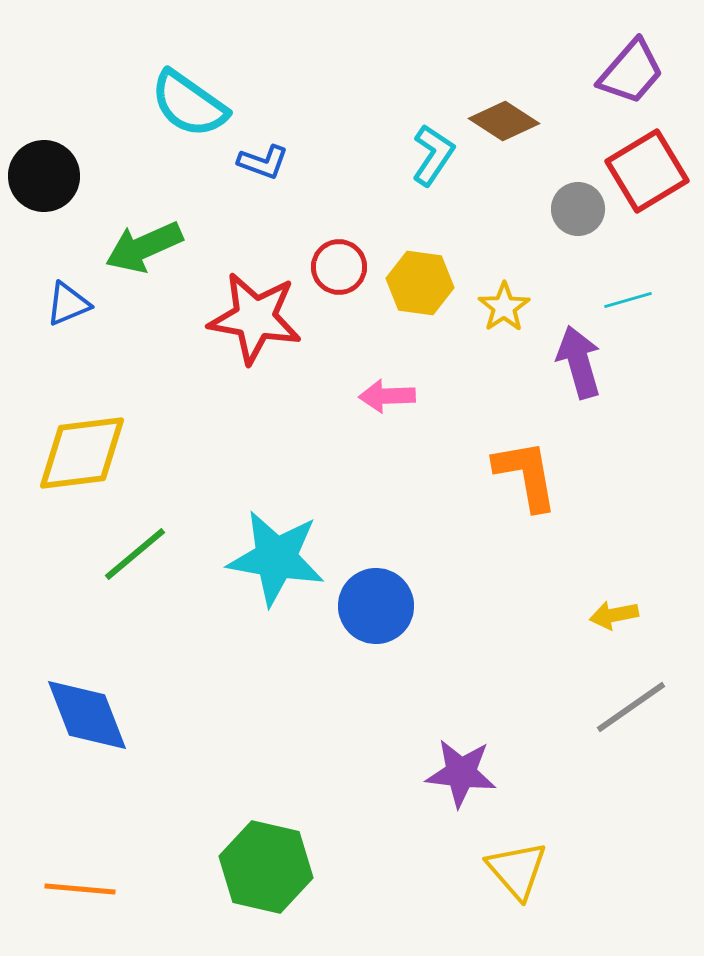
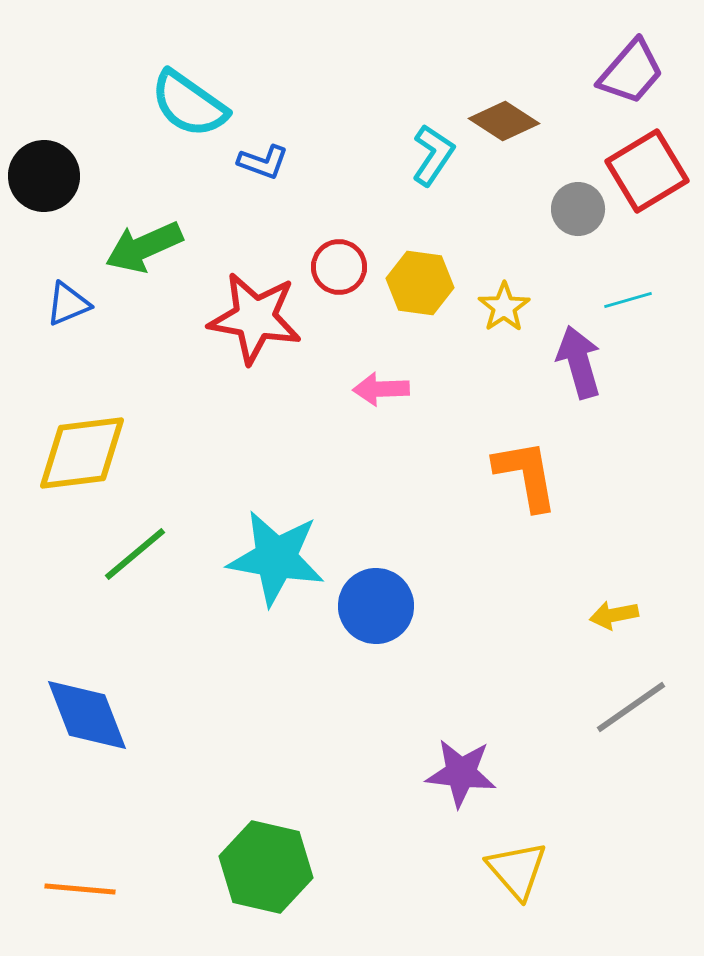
pink arrow: moved 6 px left, 7 px up
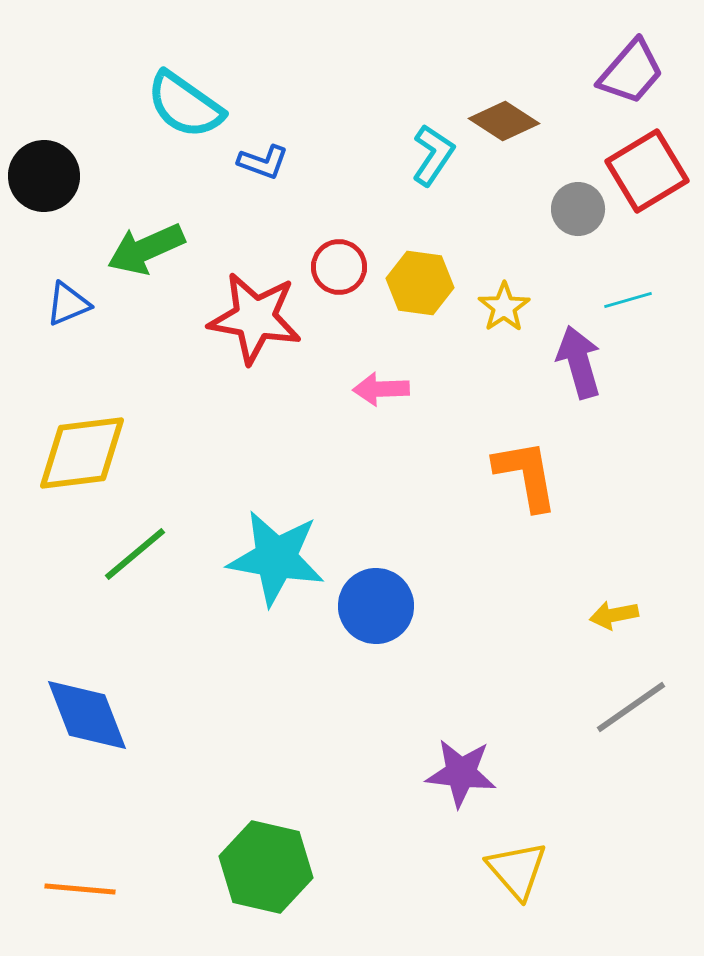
cyan semicircle: moved 4 px left, 1 px down
green arrow: moved 2 px right, 2 px down
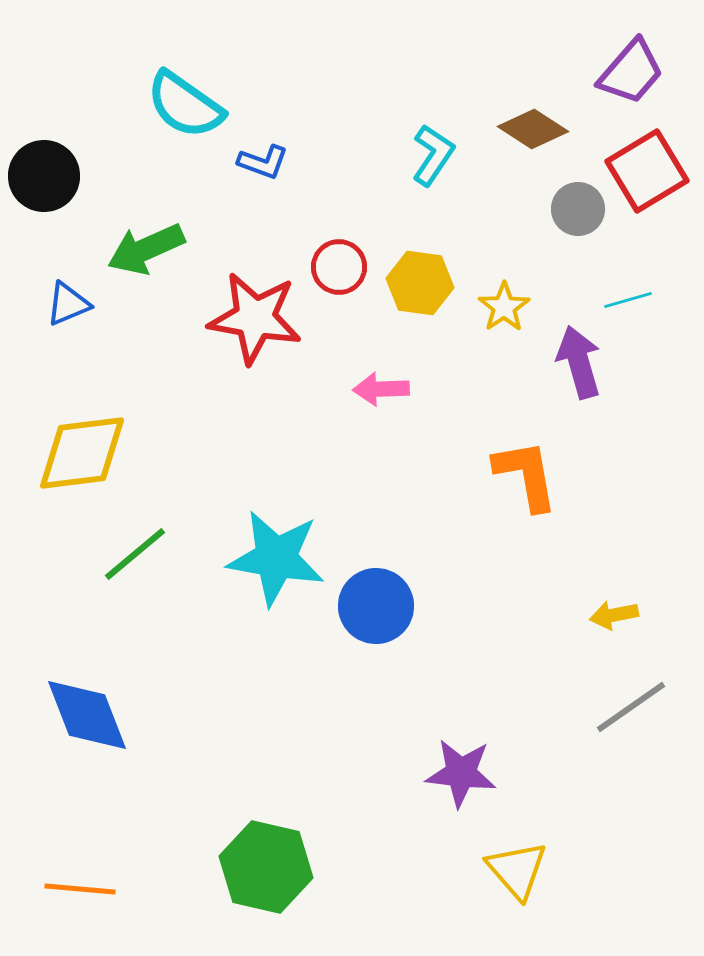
brown diamond: moved 29 px right, 8 px down
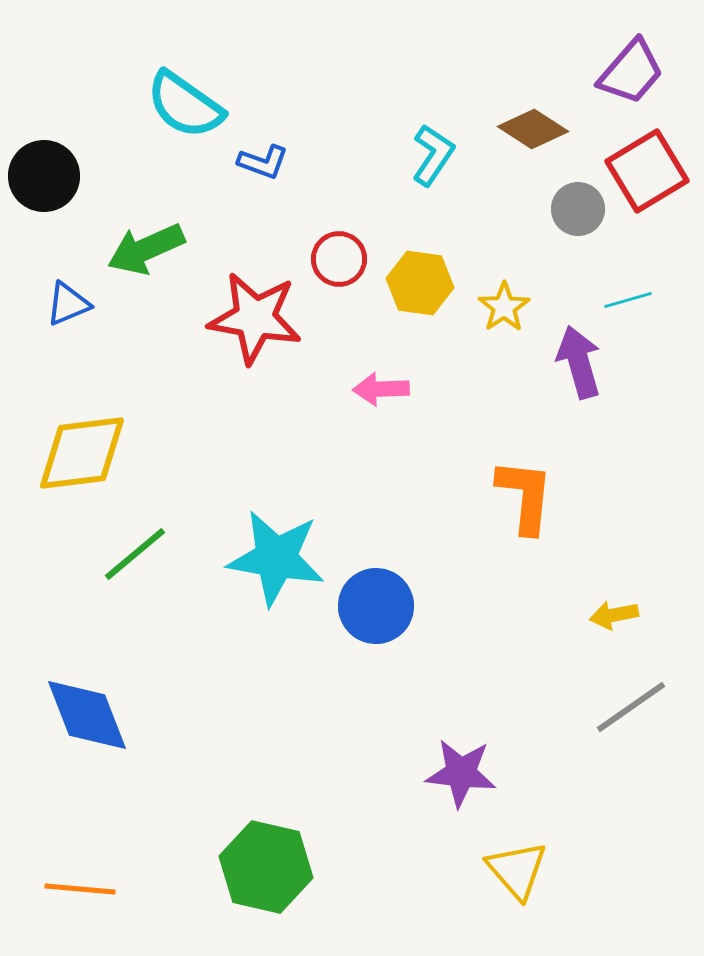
red circle: moved 8 px up
orange L-shape: moved 1 px left, 21 px down; rotated 16 degrees clockwise
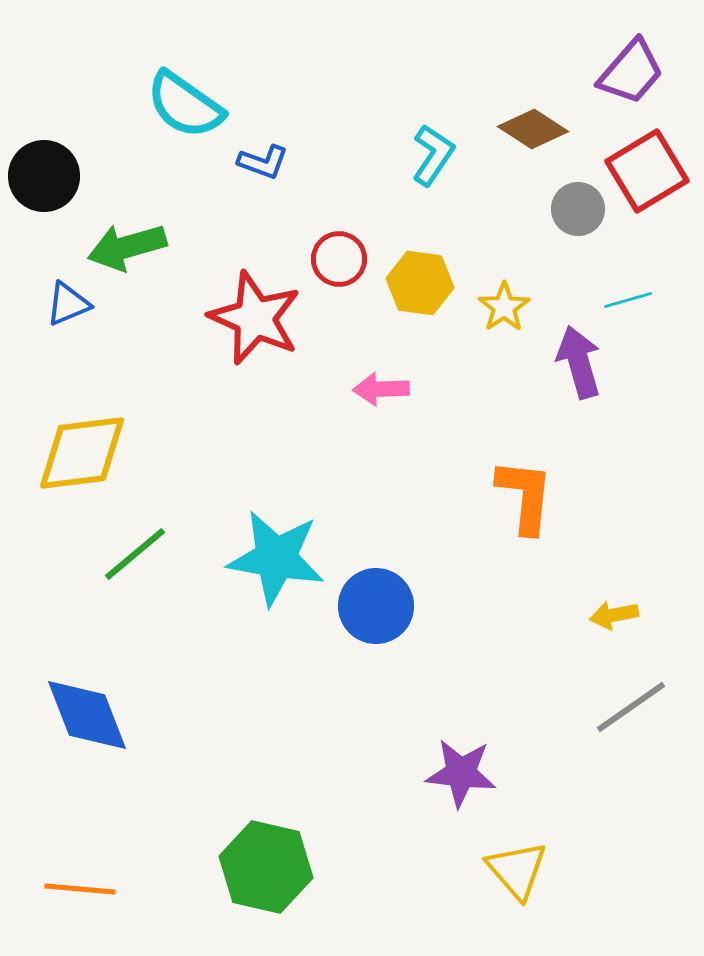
green arrow: moved 19 px left, 2 px up; rotated 8 degrees clockwise
red star: rotated 14 degrees clockwise
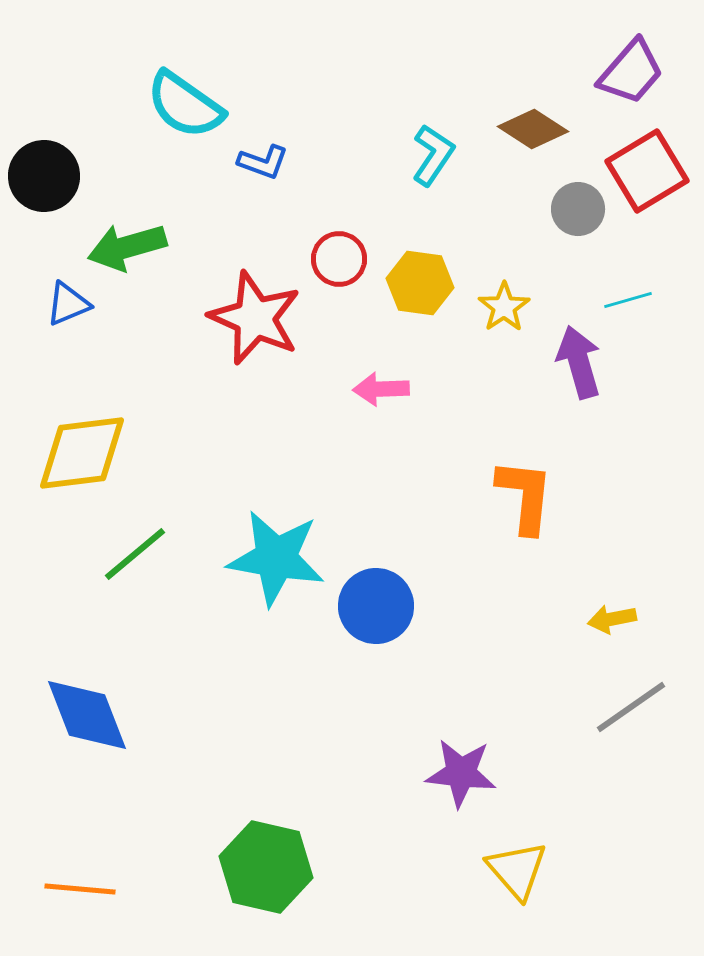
yellow arrow: moved 2 px left, 4 px down
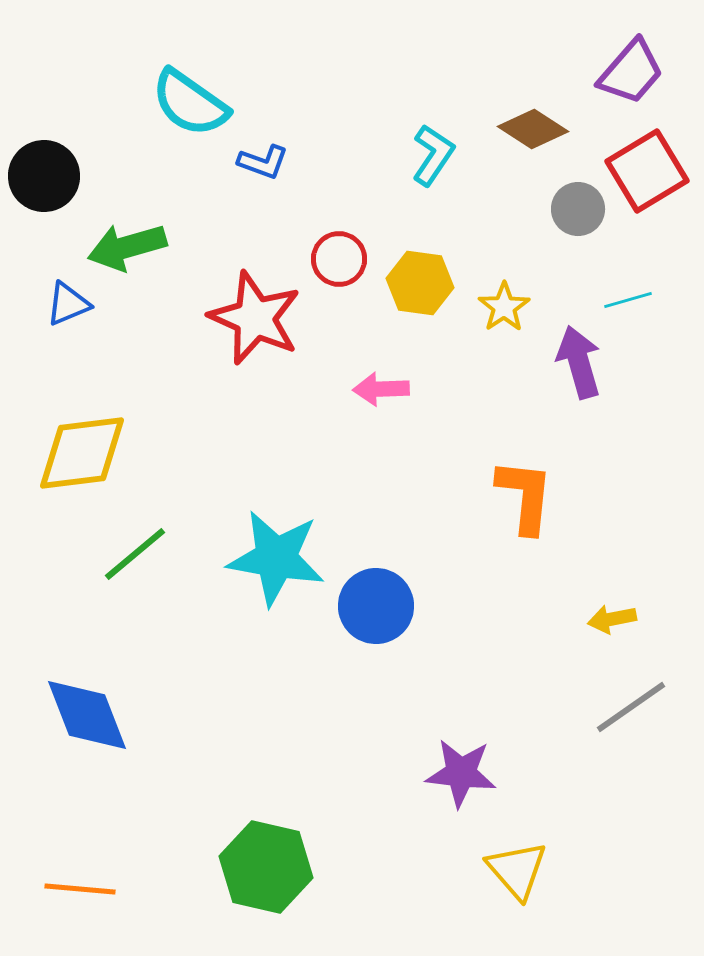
cyan semicircle: moved 5 px right, 2 px up
